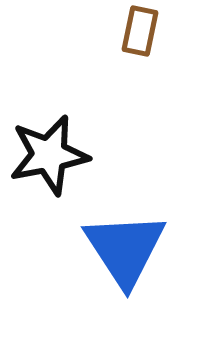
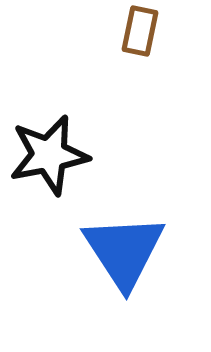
blue triangle: moved 1 px left, 2 px down
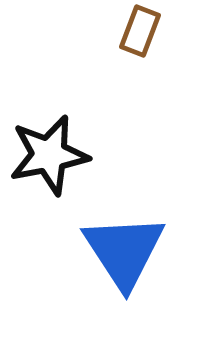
brown rectangle: rotated 9 degrees clockwise
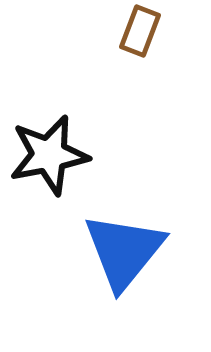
blue triangle: rotated 12 degrees clockwise
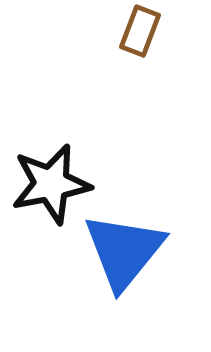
black star: moved 2 px right, 29 px down
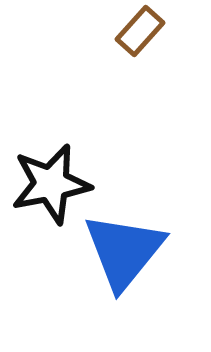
brown rectangle: rotated 21 degrees clockwise
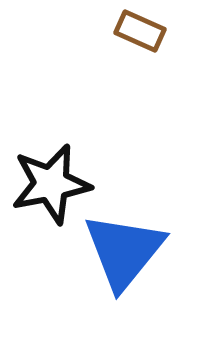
brown rectangle: rotated 72 degrees clockwise
